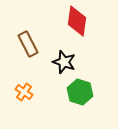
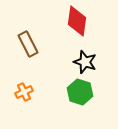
black star: moved 21 px right
orange cross: rotated 30 degrees clockwise
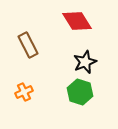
red diamond: rotated 40 degrees counterclockwise
brown rectangle: moved 1 px down
black star: rotated 30 degrees clockwise
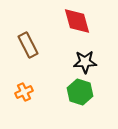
red diamond: rotated 16 degrees clockwise
black star: rotated 20 degrees clockwise
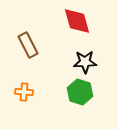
orange cross: rotated 30 degrees clockwise
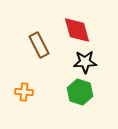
red diamond: moved 9 px down
brown rectangle: moved 11 px right
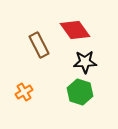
red diamond: moved 2 px left; rotated 20 degrees counterclockwise
orange cross: rotated 36 degrees counterclockwise
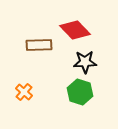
red diamond: rotated 8 degrees counterclockwise
brown rectangle: rotated 65 degrees counterclockwise
orange cross: rotated 18 degrees counterclockwise
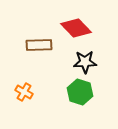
red diamond: moved 1 px right, 2 px up
orange cross: rotated 12 degrees counterclockwise
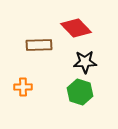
orange cross: moved 1 px left, 5 px up; rotated 30 degrees counterclockwise
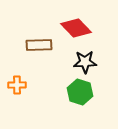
orange cross: moved 6 px left, 2 px up
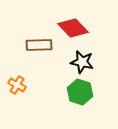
red diamond: moved 3 px left
black star: moved 3 px left; rotated 15 degrees clockwise
orange cross: rotated 30 degrees clockwise
